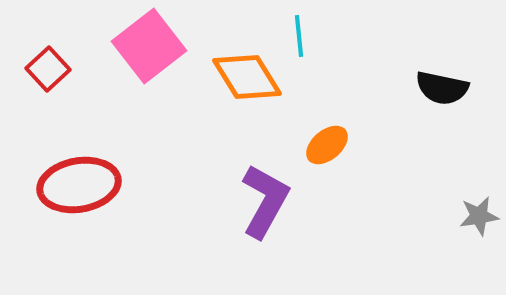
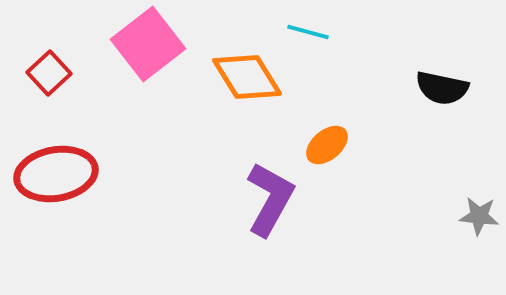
cyan line: moved 9 px right, 4 px up; rotated 69 degrees counterclockwise
pink square: moved 1 px left, 2 px up
red square: moved 1 px right, 4 px down
red ellipse: moved 23 px left, 11 px up
purple L-shape: moved 5 px right, 2 px up
gray star: rotated 15 degrees clockwise
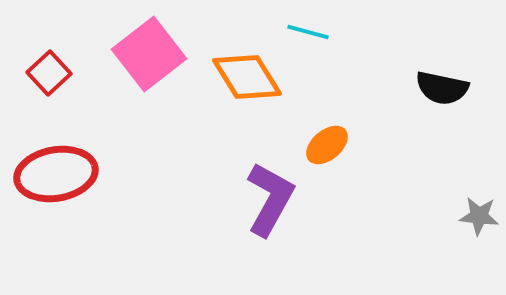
pink square: moved 1 px right, 10 px down
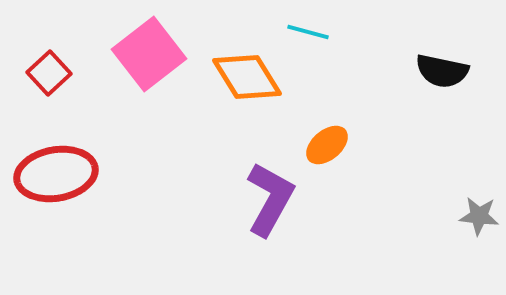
black semicircle: moved 17 px up
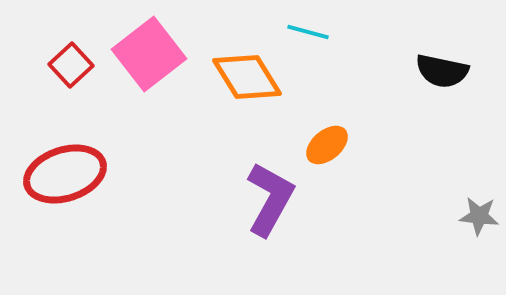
red square: moved 22 px right, 8 px up
red ellipse: moved 9 px right; rotated 8 degrees counterclockwise
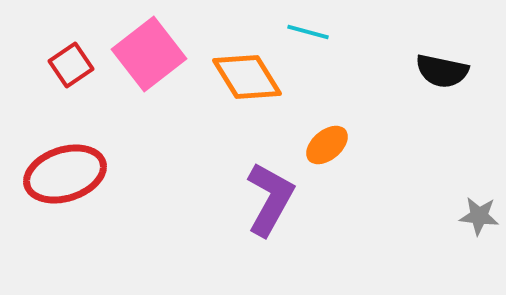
red square: rotated 9 degrees clockwise
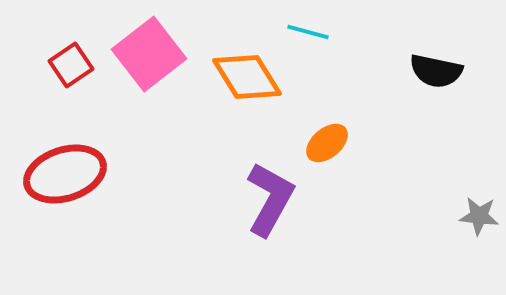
black semicircle: moved 6 px left
orange ellipse: moved 2 px up
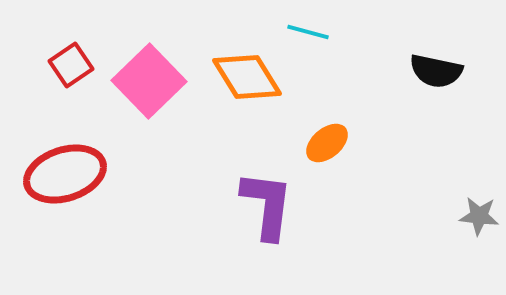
pink square: moved 27 px down; rotated 6 degrees counterclockwise
purple L-shape: moved 3 px left, 6 px down; rotated 22 degrees counterclockwise
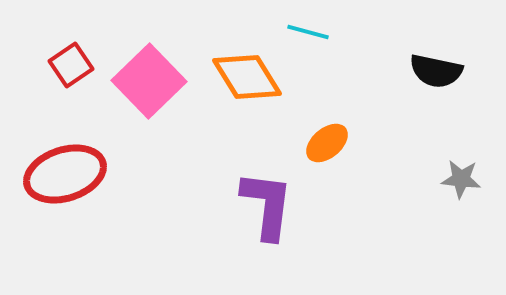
gray star: moved 18 px left, 37 px up
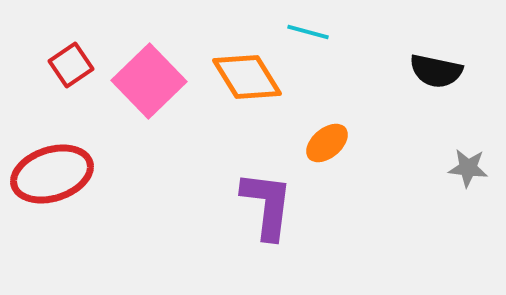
red ellipse: moved 13 px left
gray star: moved 7 px right, 11 px up
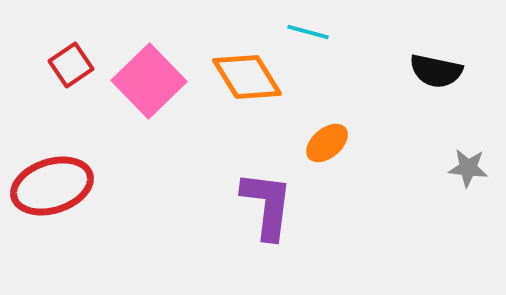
red ellipse: moved 12 px down
